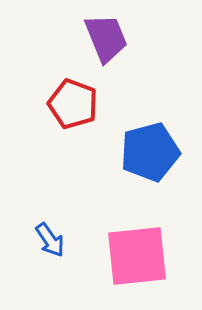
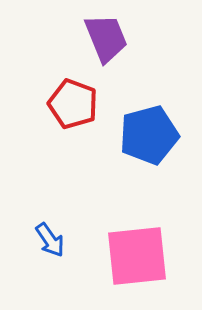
blue pentagon: moved 1 px left, 17 px up
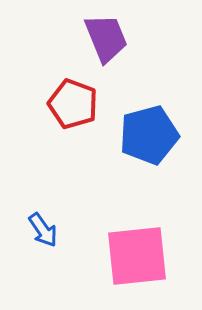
blue arrow: moved 7 px left, 10 px up
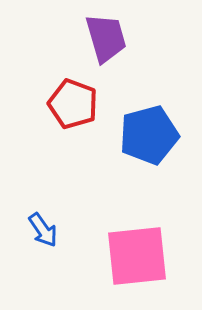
purple trapezoid: rotated 6 degrees clockwise
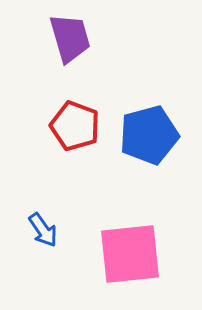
purple trapezoid: moved 36 px left
red pentagon: moved 2 px right, 22 px down
pink square: moved 7 px left, 2 px up
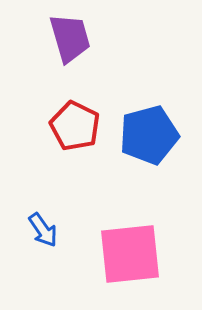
red pentagon: rotated 6 degrees clockwise
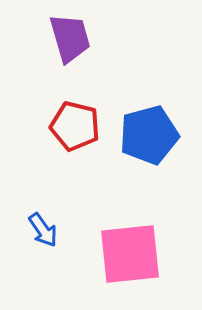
red pentagon: rotated 12 degrees counterclockwise
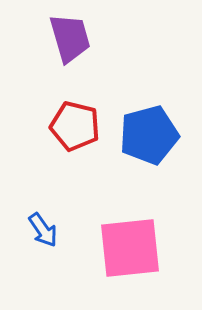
pink square: moved 6 px up
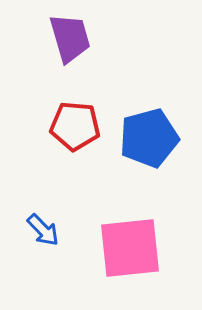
red pentagon: rotated 9 degrees counterclockwise
blue pentagon: moved 3 px down
blue arrow: rotated 9 degrees counterclockwise
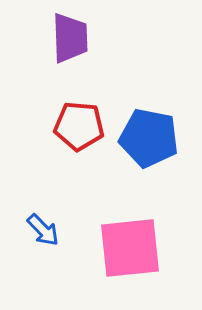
purple trapezoid: rotated 14 degrees clockwise
red pentagon: moved 4 px right
blue pentagon: rotated 26 degrees clockwise
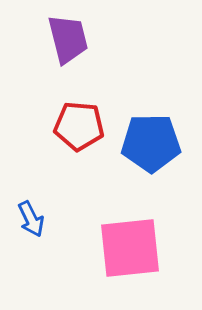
purple trapezoid: moved 2 px left, 1 px down; rotated 12 degrees counterclockwise
blue pentagon: moved 2 px right, 5 px down; rotated 12 degrees counterclockwise
blue arrow: moved 12 px left, 11 px up; rotated 18 degrees clockwise
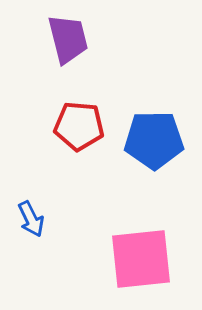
blue pentagon: moved 3 px right, 3 px up
pink square: moved 11 px right, 11 px down
